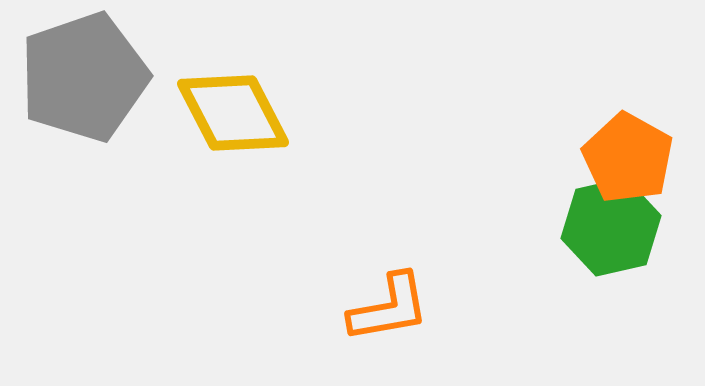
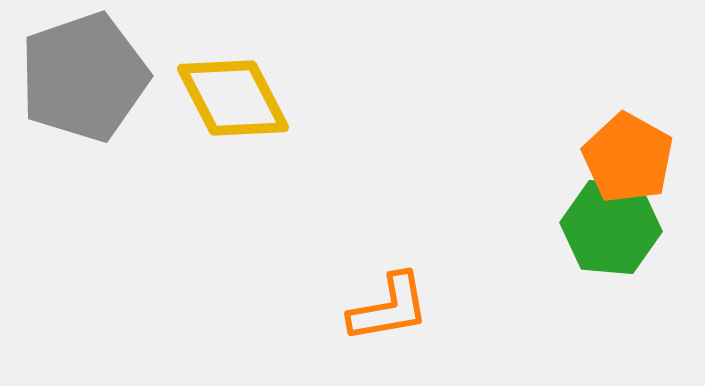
yellow diamond: moved 15 px up
green hexagon: rotated 18 degrees clockwise
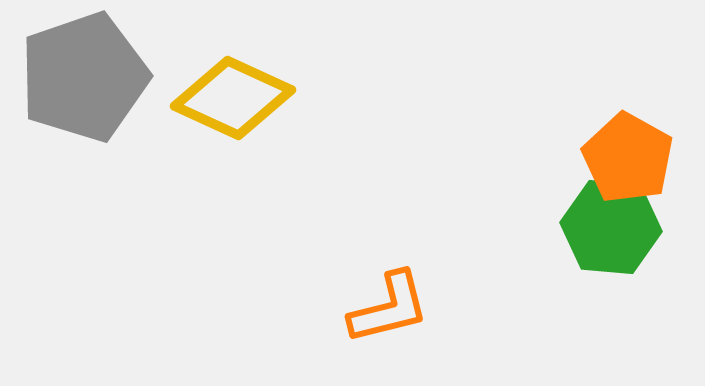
yellow diamond: rotated 38 degrees counterclockwise
orange L-shape: rotated 4 degrees counterclockwise
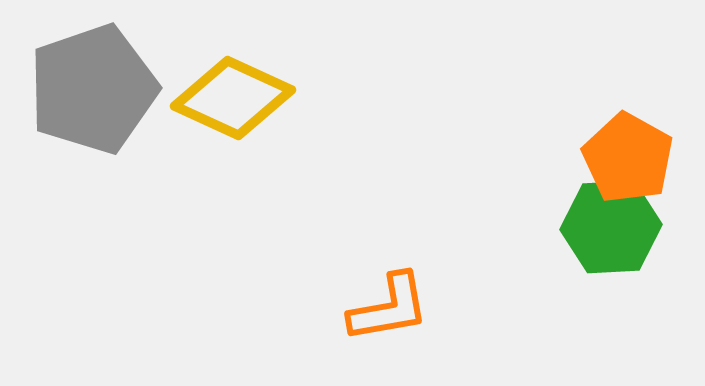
gray pentagon: moved 9 px right, 12 px down
green hexagon: rotated 8 degrees counterclockwise
orange L-shape: rotated 4 degrees clockwise
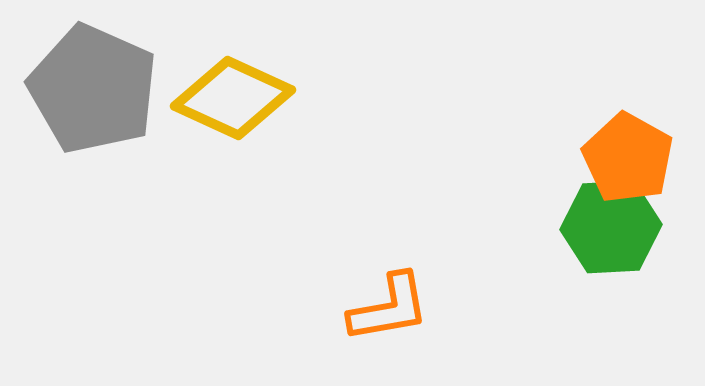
gray pentagon: rotated 29 degrees counterclockwise
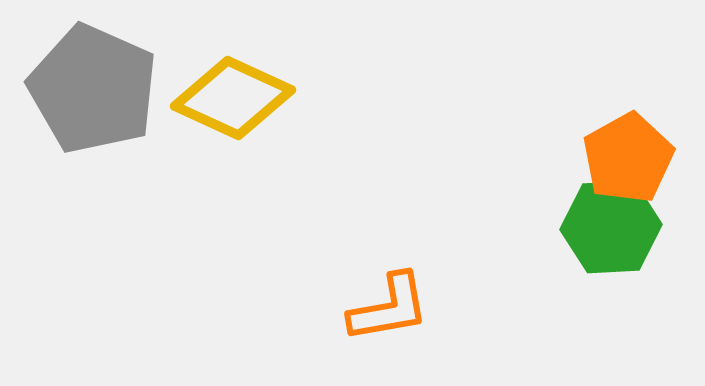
orange pentagon: rotated 14 degrees clockwise
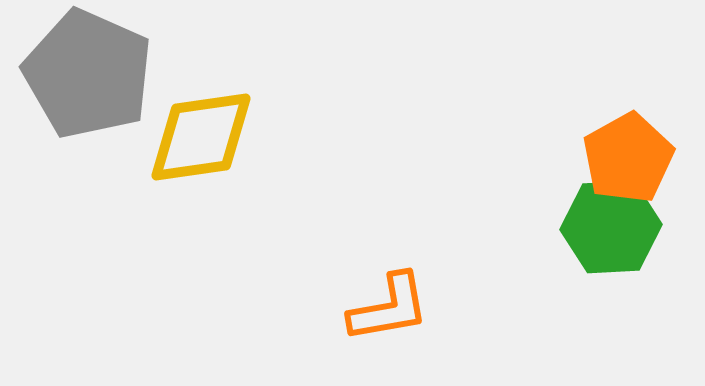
gray pentagon: moved 5 px left, 15 px up
yellow diamond: moved 32 px left, 39 px down; rotated 33 degrees counterclockwise
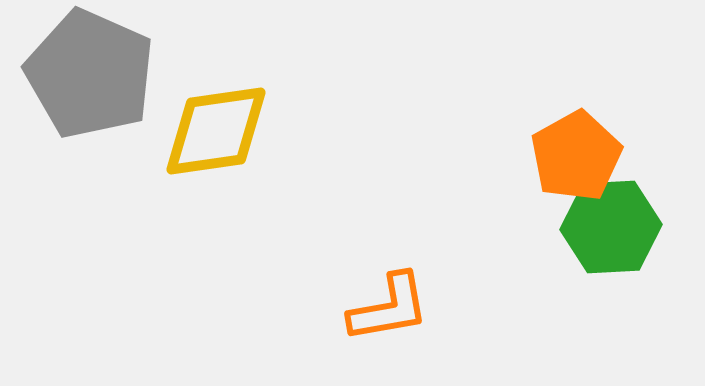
gray pentagon: moved 2 px right
yellow diamond: moved 15 px right, 6 px up
orange pentagon: moved 52 px left, 2 px up
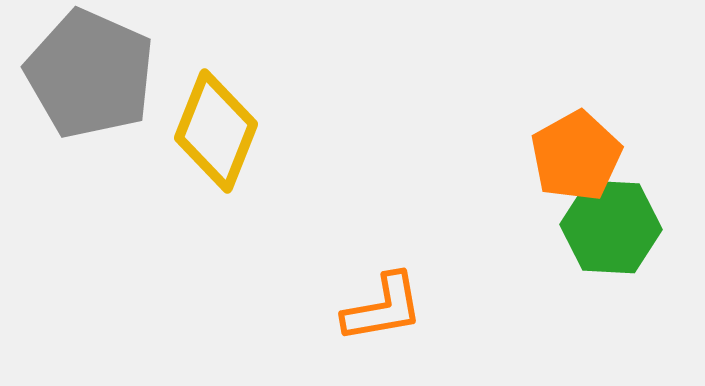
yellow diamond: rotated 60 degrees counterclockwise
green hexagon: rotated 6 degrees clockwise
orange L-shape: moved 6 px left
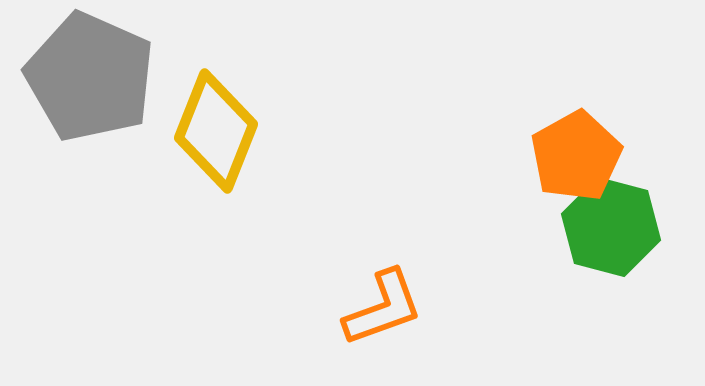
gray pentagon: moved 3 px down
green hexagon: rotated 12 degrees clockwise
orange L-shape: rotated 10 degrees counterclockwise
